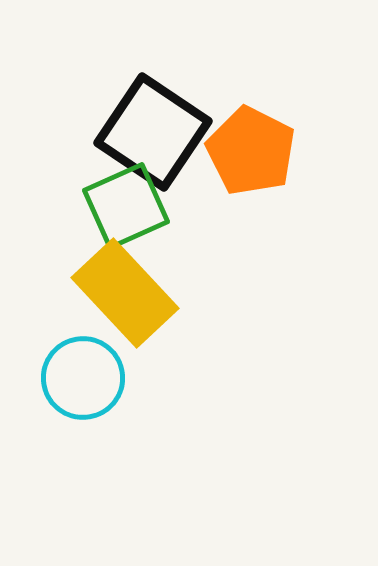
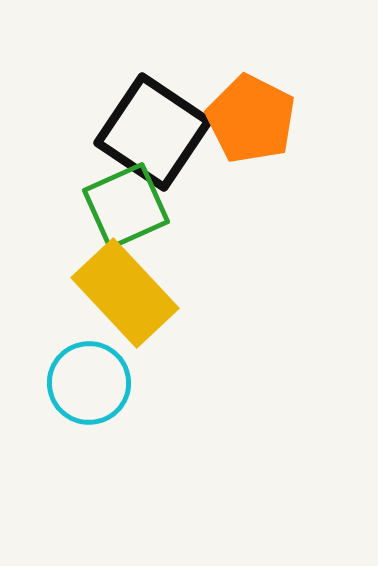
orange pentagon: moved 32 px up
cyan circle: moved 6 px right, 5 px down
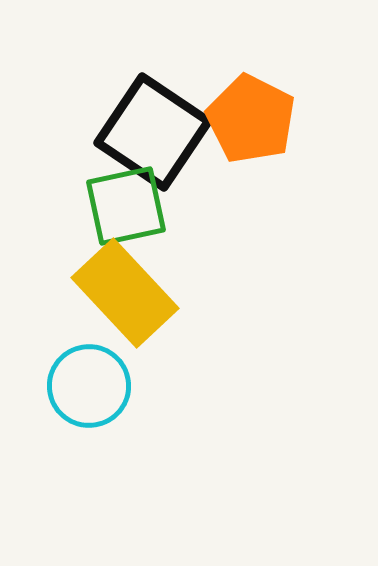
green square: rotated 12 degrees clockwise
cyan circle: moved 3 px down
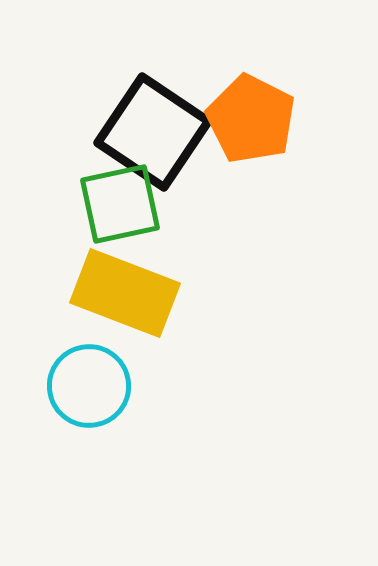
green square: moved 6 px left, 2 px up
yellow rectangle: rotated 26 degrees counterclockwise
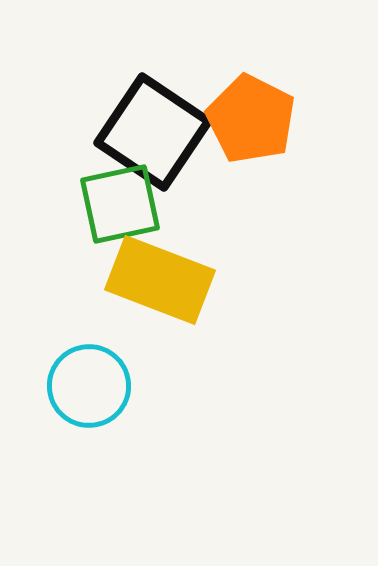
yellow rectangle: moved 35 px right, 13 px up
